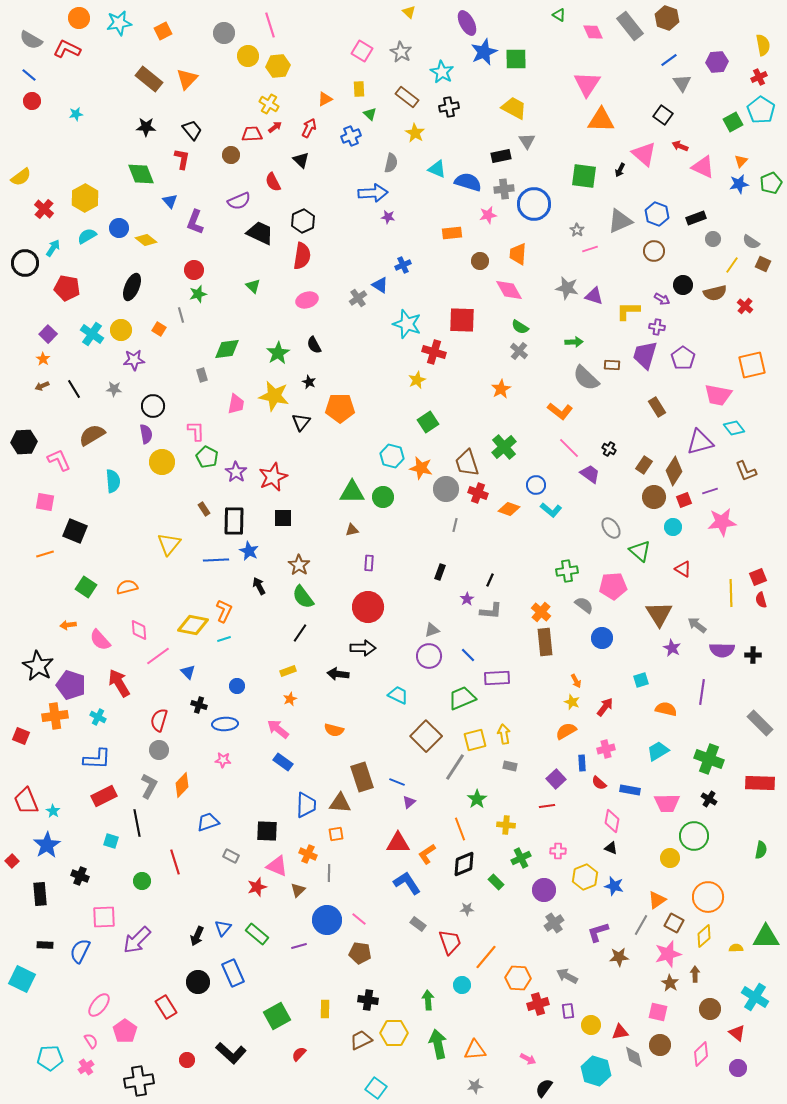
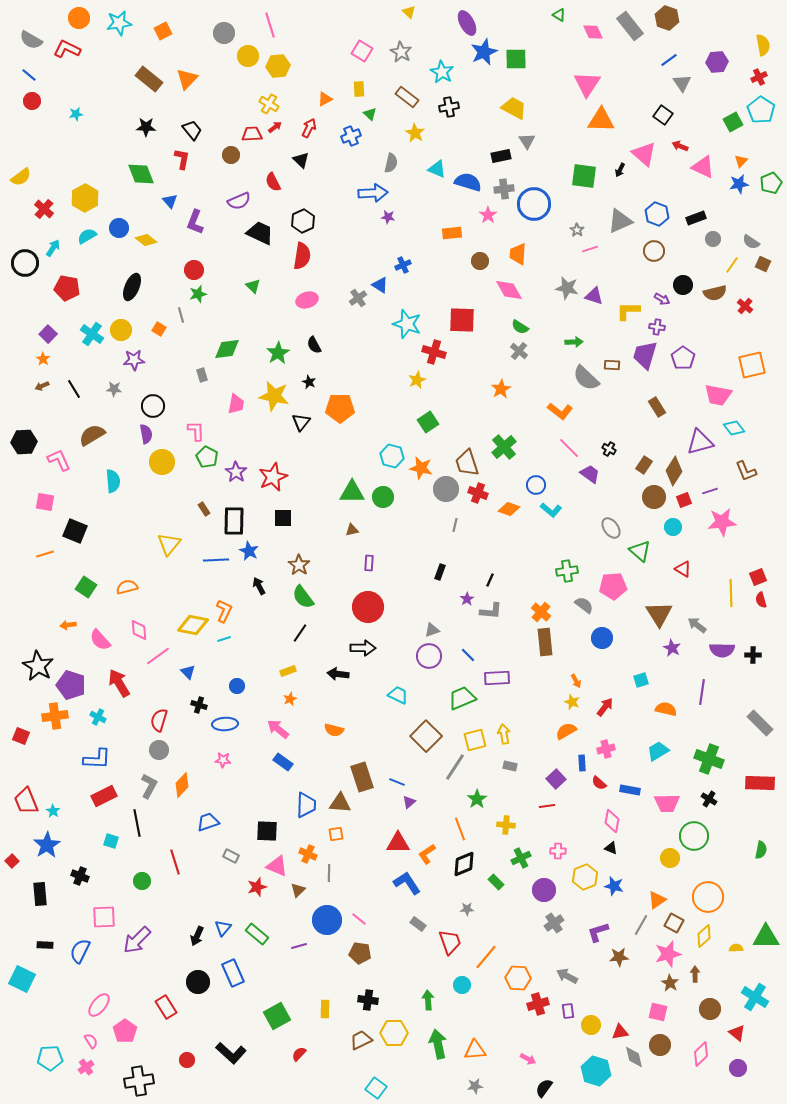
pink star at (488, 215): rotated 24 degrees counterclockwise
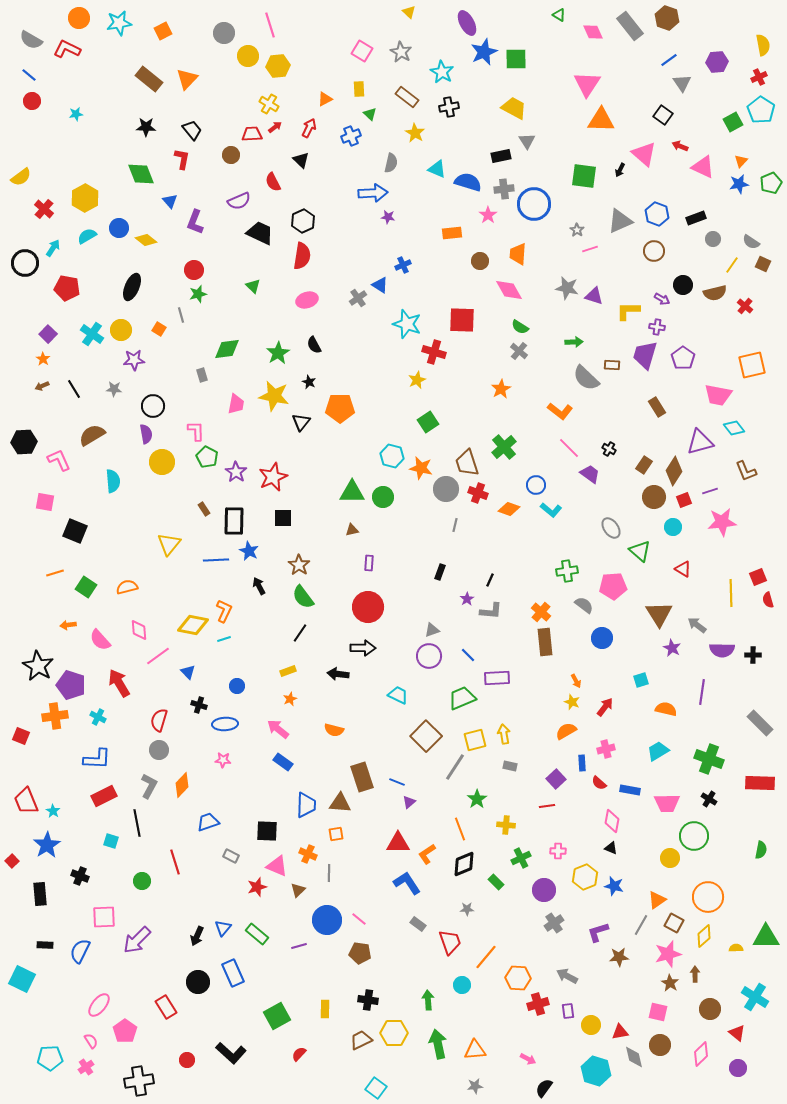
orange line at (45, 554): moved 10 px right, 19 px down
red semicircle at (761, 600): moved 7 px right
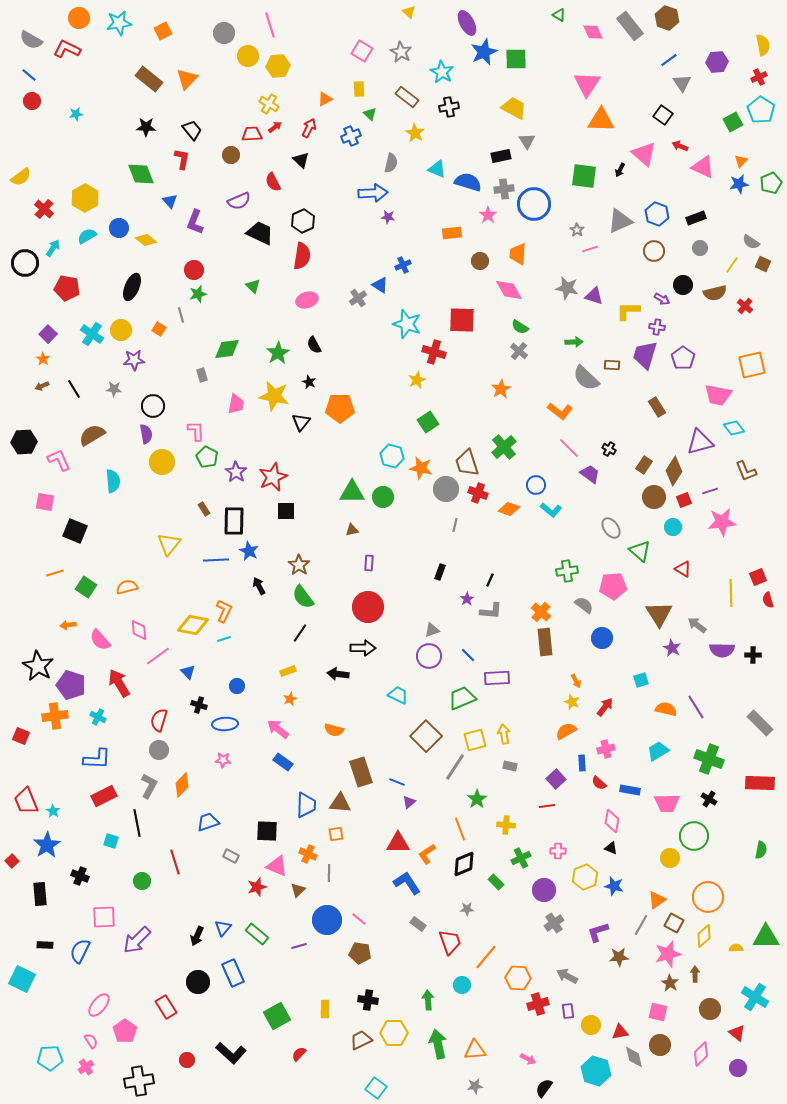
gray circle at (713, 239): moved 13 px left, 9 px down
black square at (283, 518): moved 3 px right, 7 px up
purple line at (702, 692): moved 6 px left, 15 px down; rotated 40 degrees counterclockwise
brown rectangle at (362, 777): moved 1 px left, 5 px up
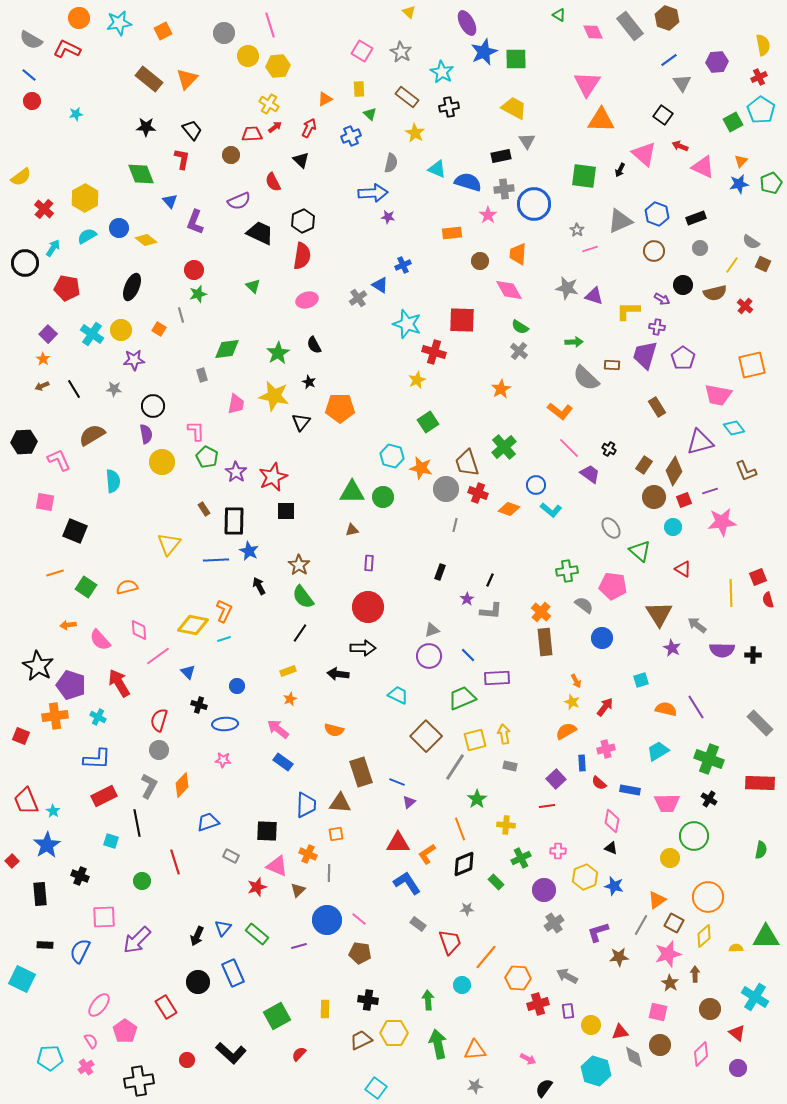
pink pentagon at (613, 586): rotated 12 degrees clockwise
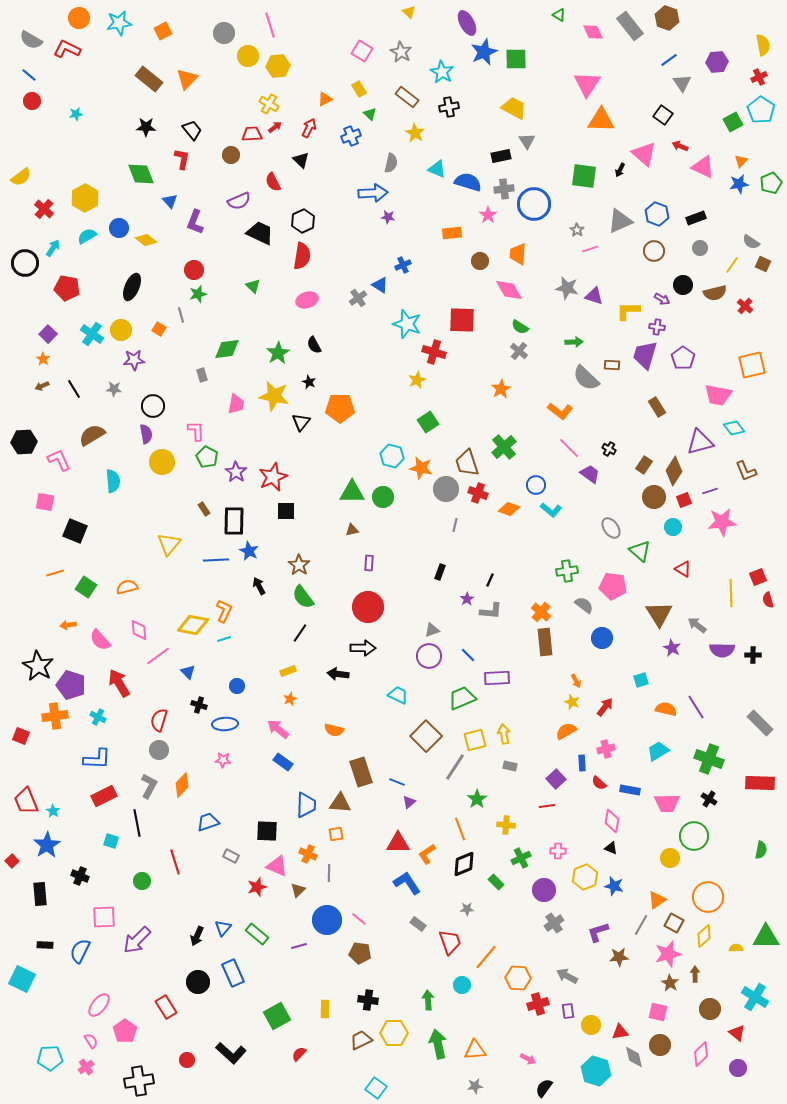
yellow rectangle at (359, 89): rotated 28 degrees counterclockwise
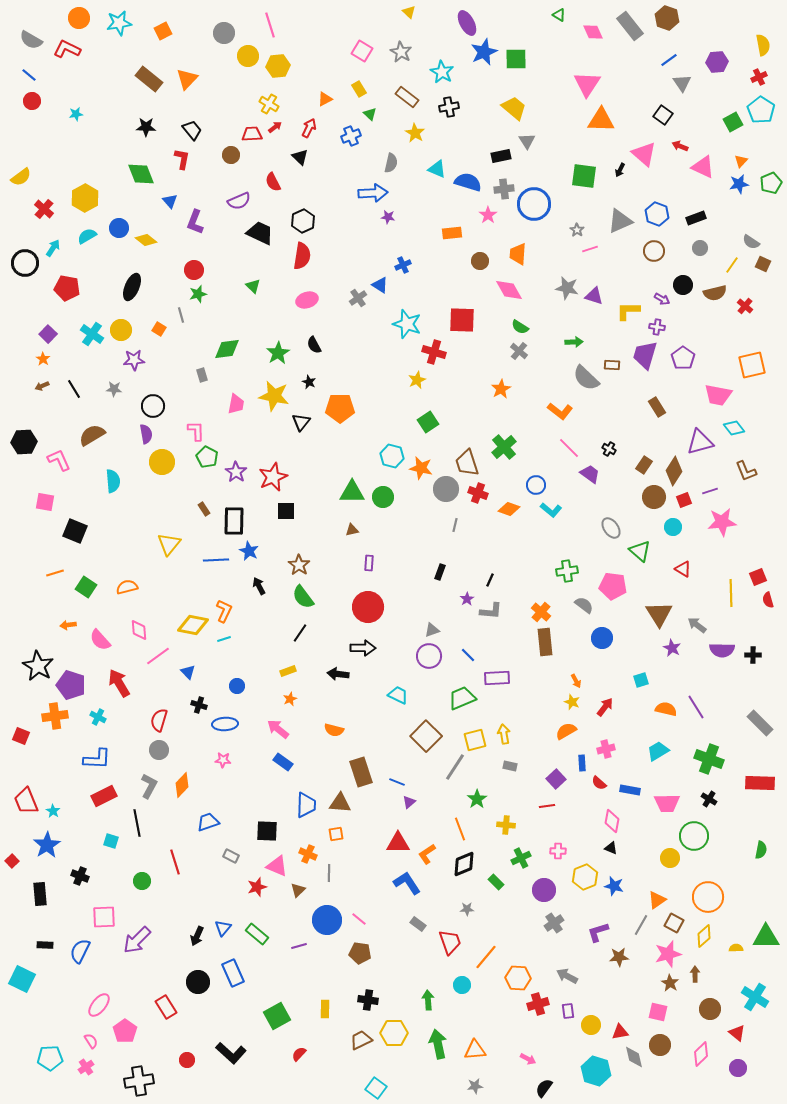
yellow trapezoid at (514, 108): rotated 12 degrees clockwise
black triangle at (301, 160): moved 1 px left, 3 px up
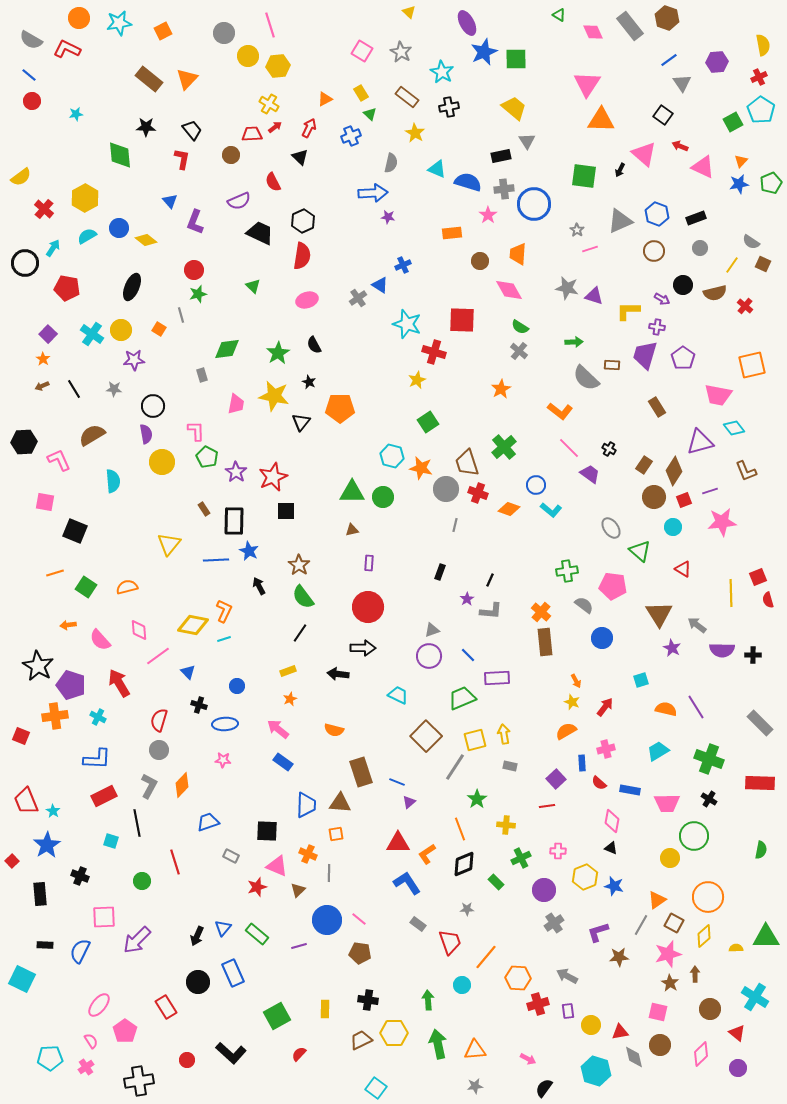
yellow rectangle at (359, 89): moved 2 px right, 4 px down
green diamond at (141, 174): moved 21 px left, 19 px up; rotated 16 degrees clockwise
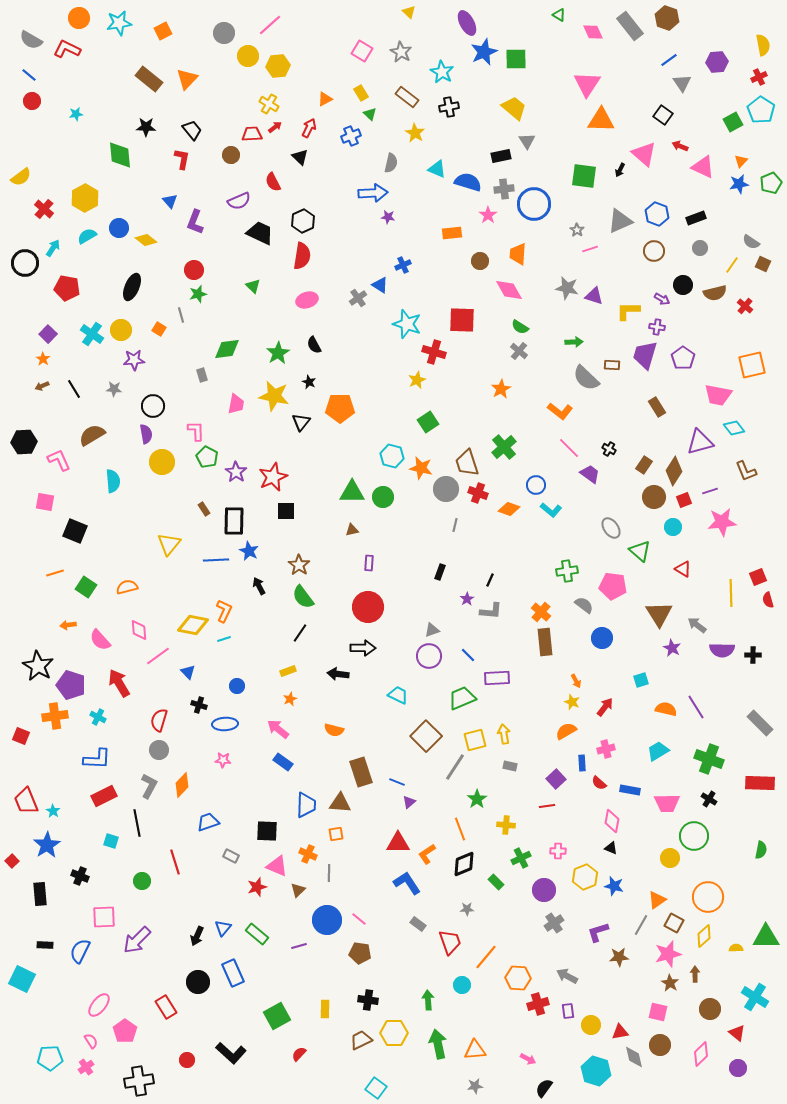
pink line at (270, 25): rotated 65 degrees clockwise
